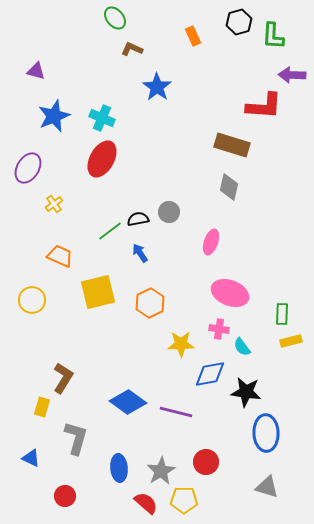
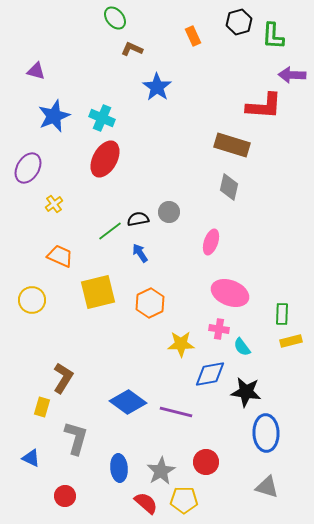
red ellipse at (102, 159): moved 3 px right
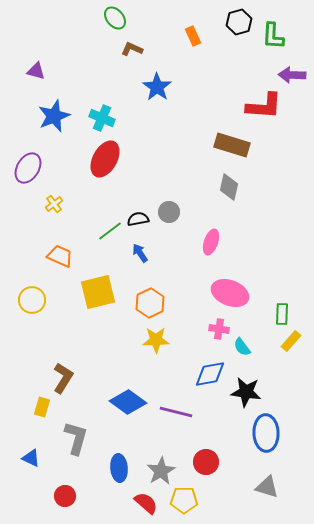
yellow rectangle at (291, 341): rotated 35 degrees counterclockwise
yellow star at (181, 344): moved 25 px left, 4 px up
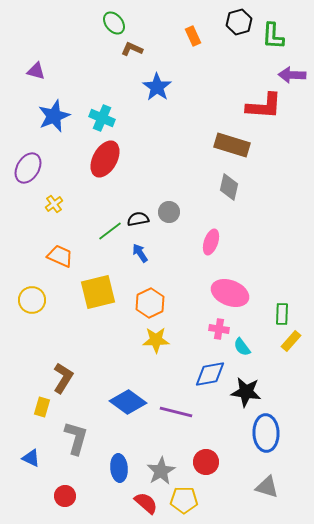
green ellipse at (115, 18): moved 1 px left, 5 px down
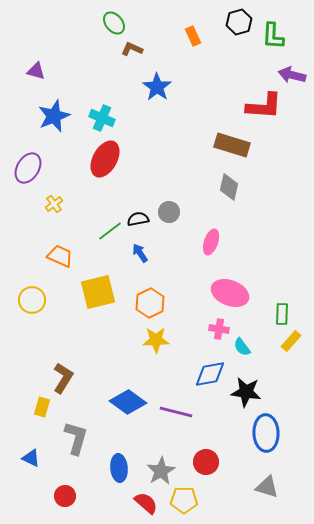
purple arrow at (292, 75): rotated 12 degrees clockwise
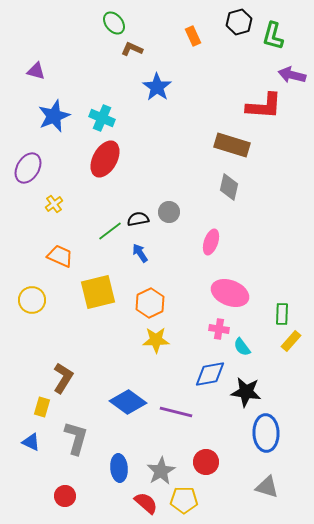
green L-shape at (273, 36): rotated 12 degrees clockwise
blue triangle at (31, 458): moved 16 px up
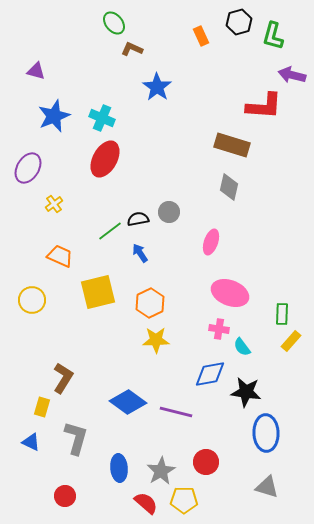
orange rectangle at (193, 36): moved 8 px right
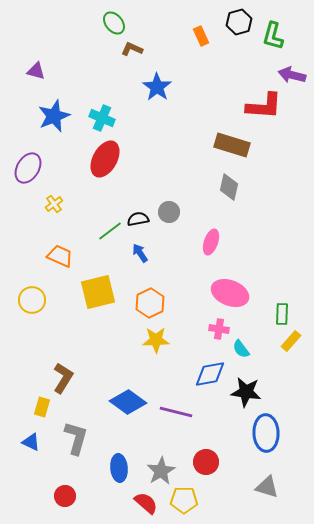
cyan semicircle at (242, 347): moved 1 px left, 2 px down
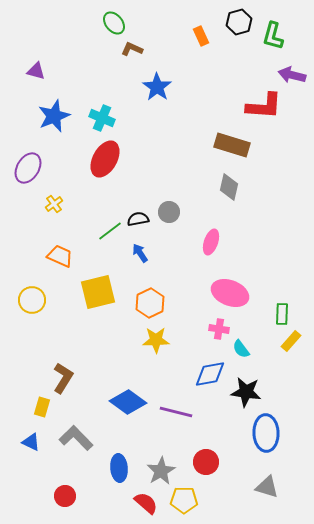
gray L-shape at (76, 438): rotated 60 degrees counterclockwise
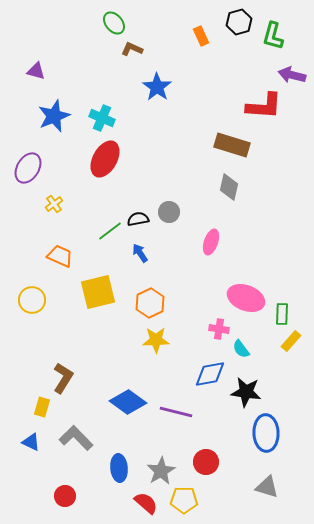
pink ellipse at (230, 293): moved 16 px right, 5 px down
